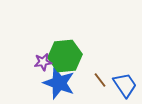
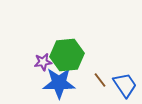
green hexagon: moved 2 px right, 1 px up
blue star: rotated 20 degrees counterclockwise
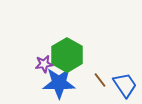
green hexagon: rotated 24 degrees counterclockwise
purple star: moved 1 px right, 2 px down
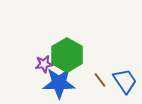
blue trapezoid: moved 4 px up
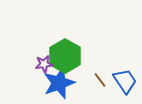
green hexagon: moved 2 px left, 1 px down
blue star: rotated 20 degrees counterclockwise
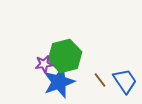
green hexagon: rotated 16 degrees clockwise
blue star: moved 1 px up
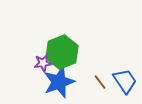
green hexagon: moved 3 px left, 4 px up; rotated 8 degrees counterclockwise
purple star: moved 1 px left, 1 px up
brown line: moved 2 px down
